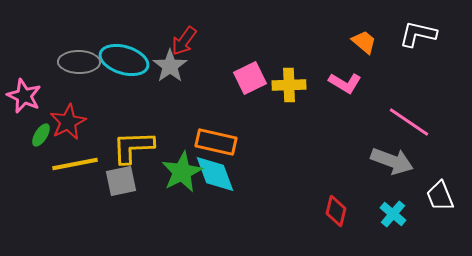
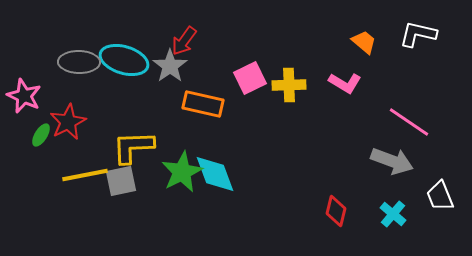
orange rectangle: moved 13 px left, 38 px up
yellow line: moved 10 px right, 11 px down
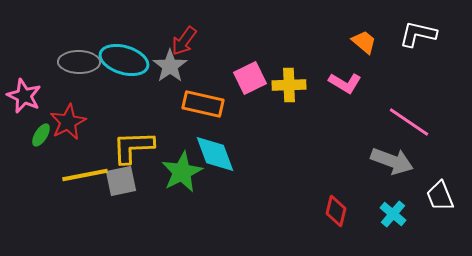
cyan diamond: moved 20 px up
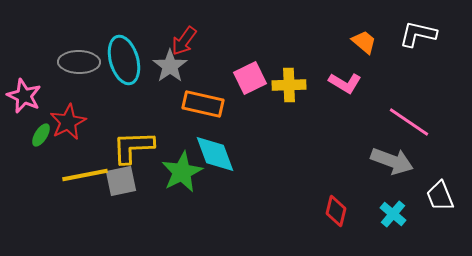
cyan ellipse: rotated 57 degrees clockwise
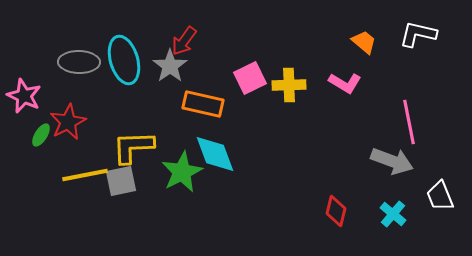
pink line: rotated 45 degrees clockwise
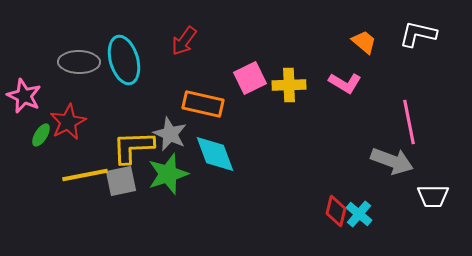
gray star: moved 68 px down; rotated 12 degrees counterclockwise
green star: moved 14 px left, 2 px down; rotated 9 degrees clockwise
white trapezoid: moved 7 px left; rotated 68 degrees counterclockwise
cyan cross: moved 34 px left
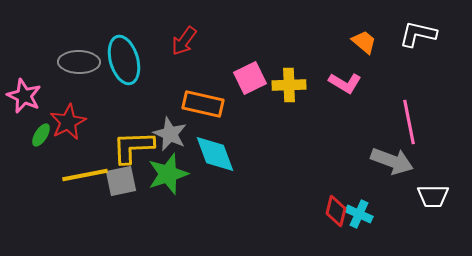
cyan cross: rotated 16 degrees counterclockwise
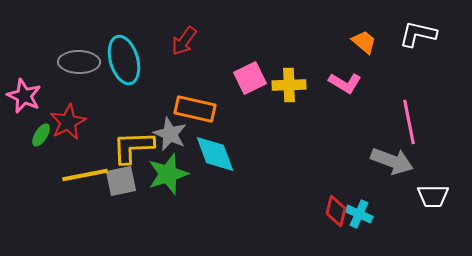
orange rectangle: moved 8 px left, 5 px down
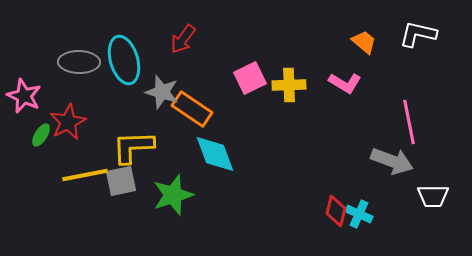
red arrow: moved 1 px left, 2 px up
orange rectangle: moved 3 px left; rotated 21 degrees clockwise
gray star: moved 8 px left, 42 px up; rotated 8 degrees counterclockwise
green star: moved 5 px right, 21 px down
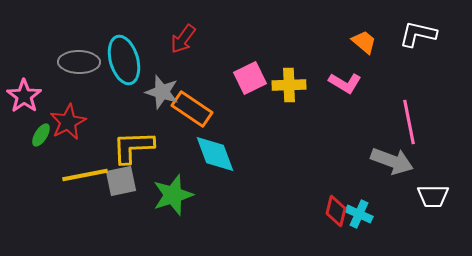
pink star: rotated 12 degrees clockwise
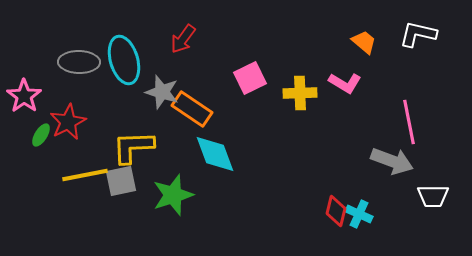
yellow cross: moved 11 px right, 8 px down
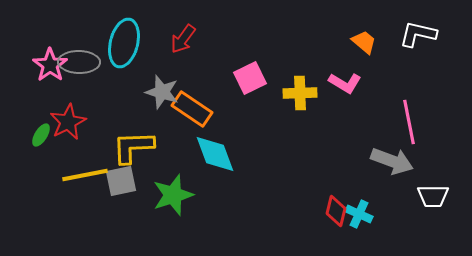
cyan ellipse: moved 17 px up; rotated 30 degrees clockwise
pink star: moved 26 px right, 31 px up
